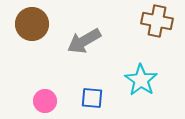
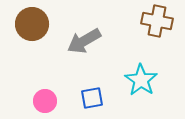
blue square: rotated 15 degrees counterclockwise
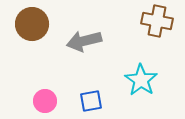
gray arrow: rotated 16 degrees clockwise
blue square: moved 1 px left, 3 px down
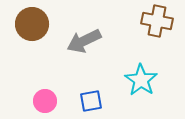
gray arrow: rotated 12 degrees counterclockwise
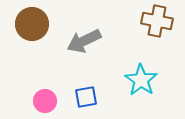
blue square: moved 5 px left, 4 px up
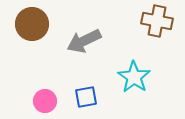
cyan star: moved 7 px left, 3 px up
